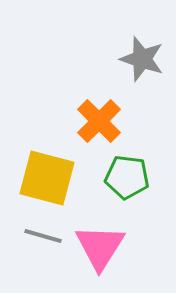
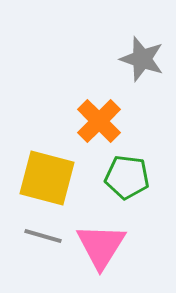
pink triangle: moved 1 px right, 1 px up
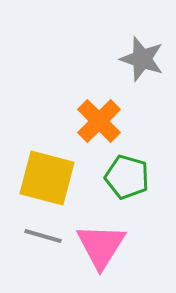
green pentagon: rotated 9 degrees clockwise
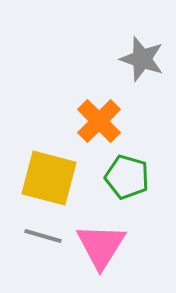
yellow square: moved 2 px right
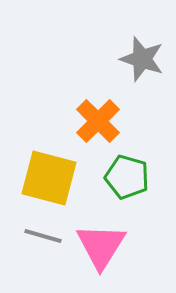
orange cross: moved 1 px left
